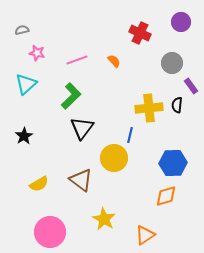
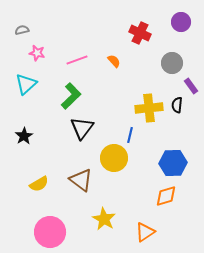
orange triangle: moved 3 px up
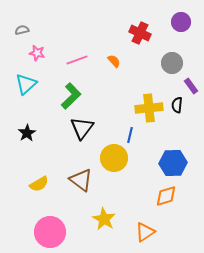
black star: moved 3 px right, 3 px up
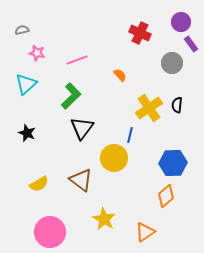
orange semicircle: moved 6 px right, 14 px down
purple rectangle: moved 42 px up
yellow cross: rotated 28 degrees counterclockwise
black star: rotated 18 degrees counterclockwise
orange diamond: rotated 25 degrees counterclockwise
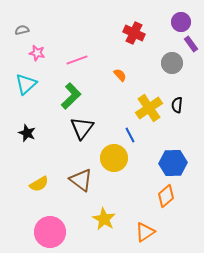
red cross: moved 6 px left
blue line: rotated 42 degrees counterclockwise
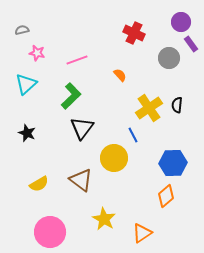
gray circle: moved 3 px left, 5 px up
blue line: moved 3 px right
orange triangle: moved 3 px left, 1 px down
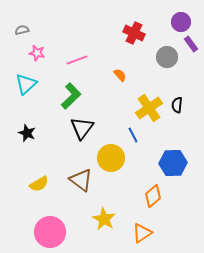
gray circle: moved 2 px left, 1 px up
yellow circle: moved 3 px left
orange diamond: moved 13 px left
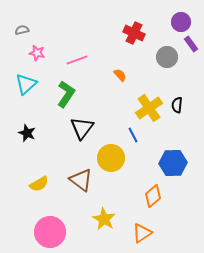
green L-shape: moved 5 px left, 2 px up; rotated 12 degrees counterclockwise
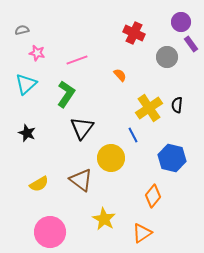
blue hexagon: moved 1 px left, 5 px up; rotated 16 degrees clockwise
orange diamond: rotated 10 degrees counterclockwise
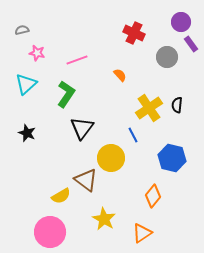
brown triangle: moved 5 px right
yellow semicircle: moved 22 px right, 12 px down
